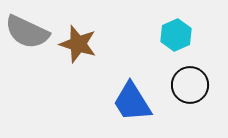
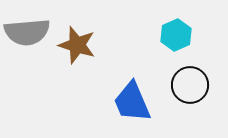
gray semicircle: rotated 30 degrees counterclockwise
brown star: moved 1 px left, 1 px down
blue trapezoid: rotated 9 degrees clockwise
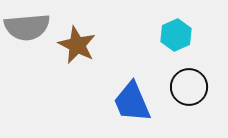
gray semicircle: moved 5 px up
brown star: rotated 9 degrees clockwise
black circle: moved 1 px left, 2 px down
